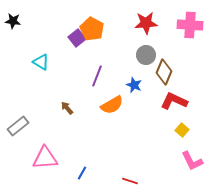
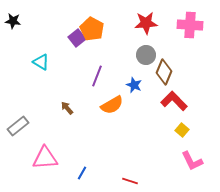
red L-shape: rotated 20 degrees clockwise
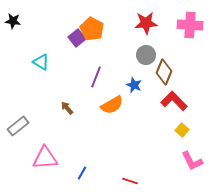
purple line: moved 1 px left, 1 px down
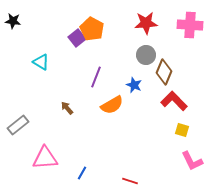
gray rectangle: moved 1 px up
yellow square: rotated 24 degrees counterclockwise
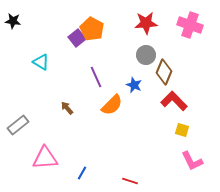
pink cross: rotated 15 degrees clockwise
purple line: rotated 45 degrees counterclockwise
orange semicircle: rotated 15 degrees counterclockwise
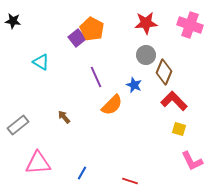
brown arrow: moved 3 px left, 9 px down
yellow square: moved 3 px left, 1 px up
pink triangle: moved 7 px left, 5 px down
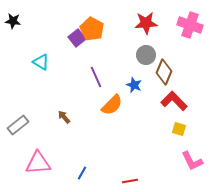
red line: rotated 28 degrees counterclockwise
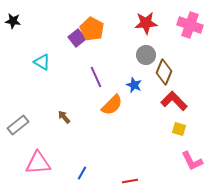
cyan triangle: moved 1 px right
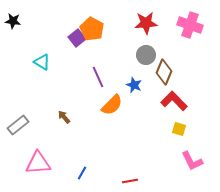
purple line: moved 2 px right
